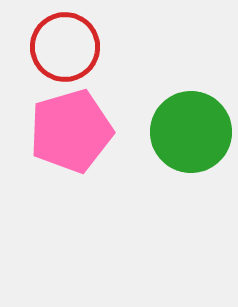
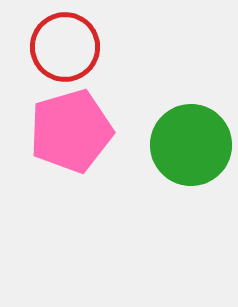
green circle: moved 13 px down
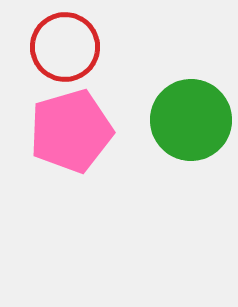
green circle: moved 25 px up
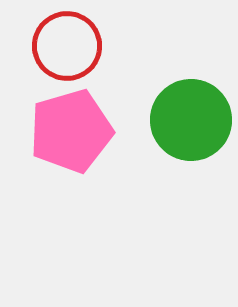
red circle: moved 2 px right, 1 px up
